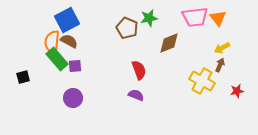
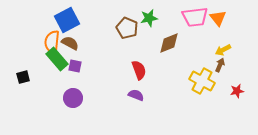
brown semicircle: moved 1 px right, 2 px down
yellow arrow: moved 1 px right, 2 px down
purple square: rotated 16 degrees clockwise
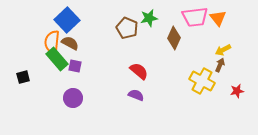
blue square: rotated 15 degrees counterclockwise
brown diamond: moved 5 px right, 5 px up; rotated 45 degrees counterclockwise
red semicircle: moved 1 px down; rotated 30 degrees counterclockwise
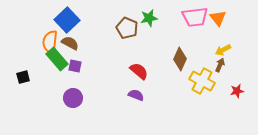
brown diamond: moved 6 px right, 21 px down
orange semicircle: moved 2 px left
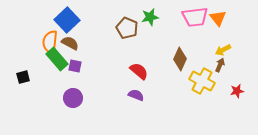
green star: moved 1 px right, 1 px up
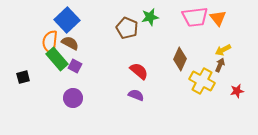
purple square: rotated 16 degrees clockwise
